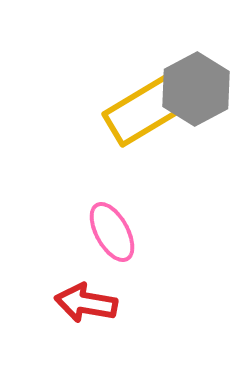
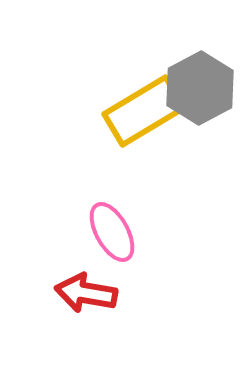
gray hexagon: moved 4 px right, 1 px up
red arrow: moved 10 px up
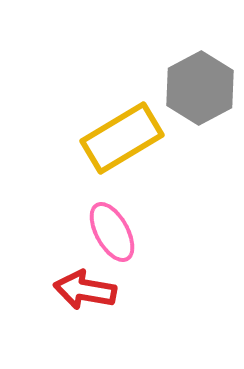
yellow rectangle: moved 22 px left, 27 px down
red arrow: moved 1 px left, 3 px up
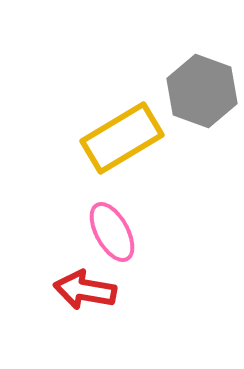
gray hexagon: moved 2 px right, 3 px down; rotated 12 degrees counterclockwise
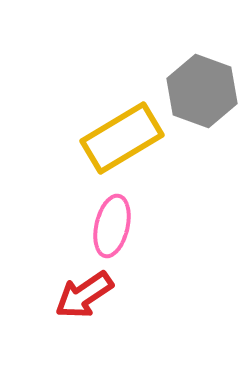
pink ellipse: moved 6 px up; rotated 42 degrees clockwise
red arrow: moved 1 px left, 5 px down; rotated 44 degrees counterclockwise
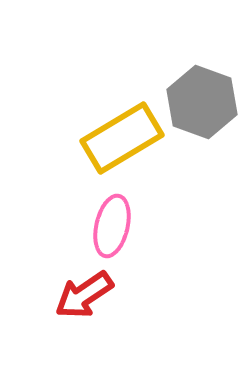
gray hexagon: moved 11 px down
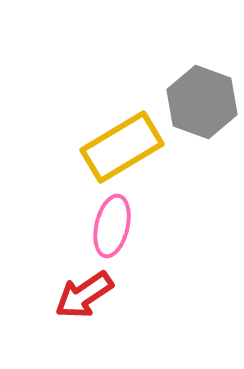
yellow rectangle: moved 9 px down
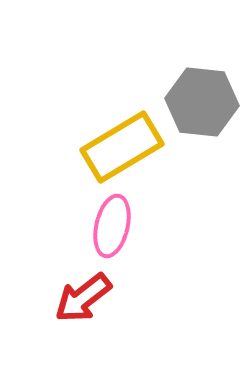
gray hexagon: rotated 14 degrees counterclockwise
red arrow: moved 1 px left, 3 px down; rotated 4 degrees counterclockwise
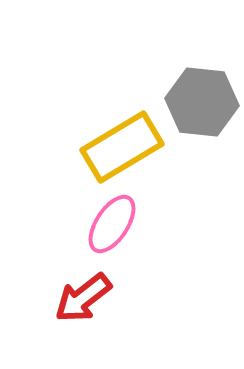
pink ellipse: moved 2 px up; rotated 20 degrees clockwise
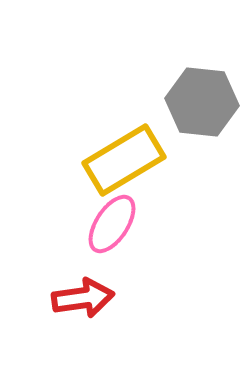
yellow rectangle: moved 2 px right, 13 px down
red arrow: rotated 150 degrees counterclockwise
